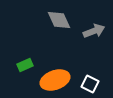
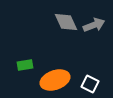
gray diamond: moved 7 px right, 2 px down
gray arrow: moved 6 px up
green rectangle: rotated 14 degrees clockwise
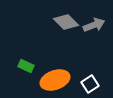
gray diamond: rotated 20 degrees counterclockwise
green rectangle: moved 1 px right, 1 px down; rotated 35 degrees clockwise
white square: rotated 30 degrees clockwise
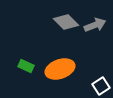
gray arrow: moved 1 px right
orange ellipse: moved 5 px right, 11 px up
white square: moved 11 px right, 2 px down
